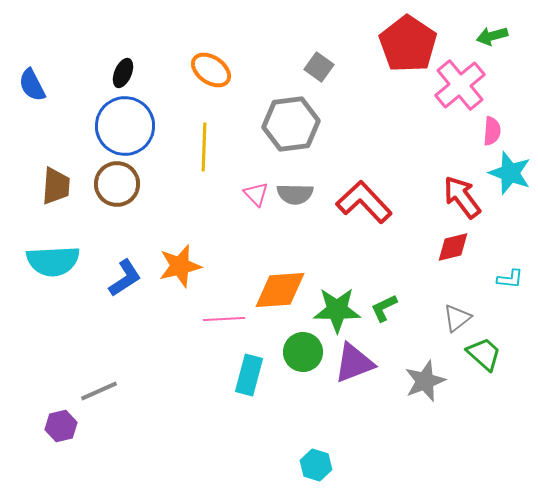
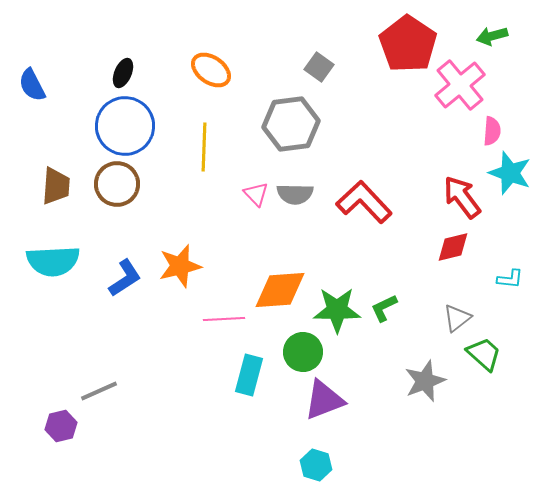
purple triangle: moved 30 px left, 37 px down
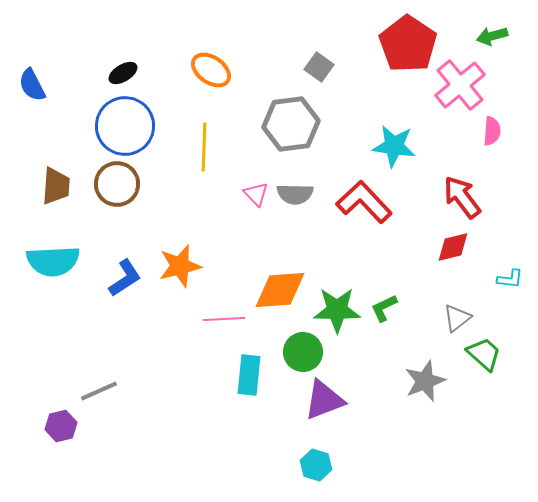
black ellipse: rotated 36 degrees clockwise
cyan star: moved 116 px left, 27 px up; rotated 12 degrees counterclockwise
cyan rectangle: rotated 9 degrees counterclockwise
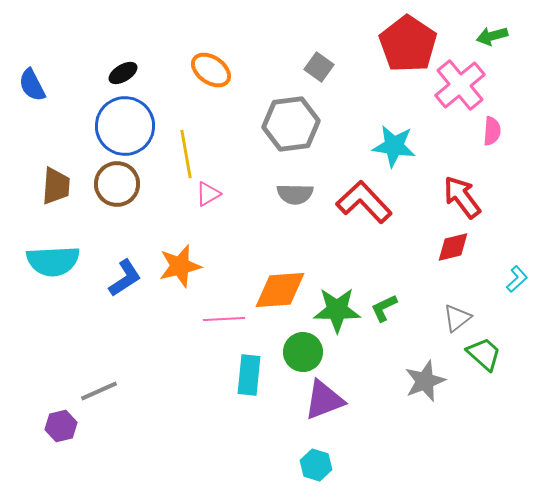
yellow line: moved 18 px left, 7 px down; rotated 12 degrees counterclockwise
pink triangle: moved 48 px left; rotated 44 degrees clockwise
cyan L-shape: moved 7 px right; rotated 48 degrees counterclockwise
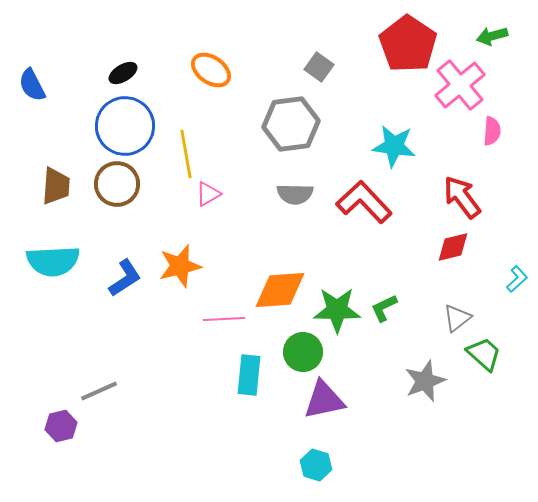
purple triangle: rotated 9 degrees clockwise
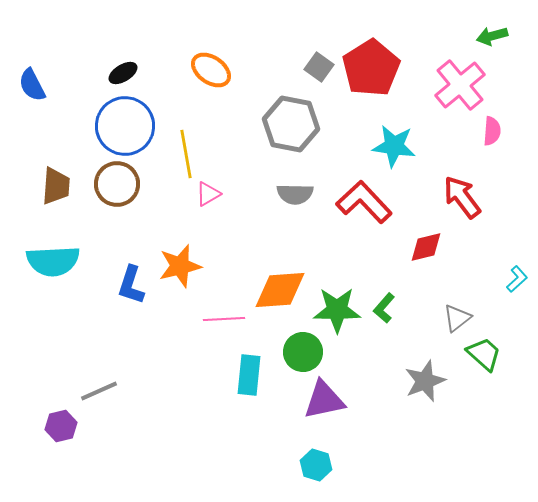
red pentagon: moved 37 px left, 24 px down; rotated 6 degrees clockwise
gray hexagon: rotated 18 degrees clockwise
red diamond: moved 27 px left
blue L-shape: moved 6 px right, 7 px down; rotated 141 degrees clockwise
green L-shape: rotated 24 degrees counterclockwise
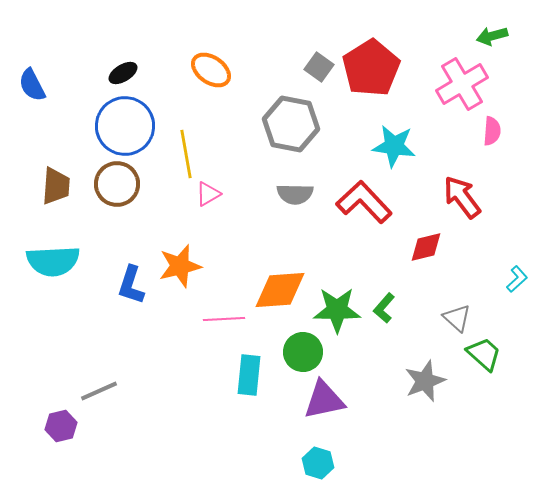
pink cross: moved 2 px right, 1 px up; rotated 9 degrees clockwise
gray triangle: rotated 40 degrees counterclockwise
cyan hexagon: moved 2 px right, 2 px up
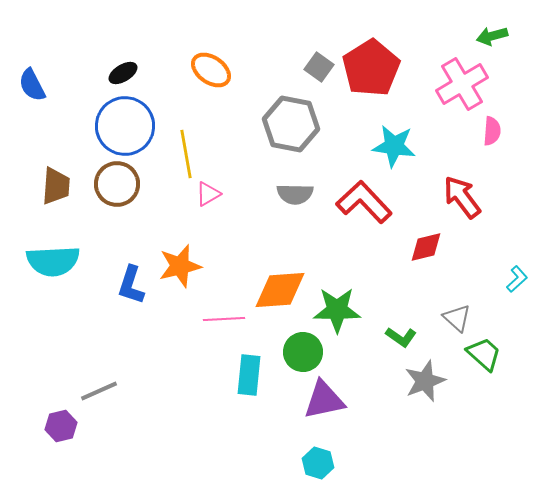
green L-shape: moved 17 px right, 29 px down; rotated 96 degrees counterclockwise
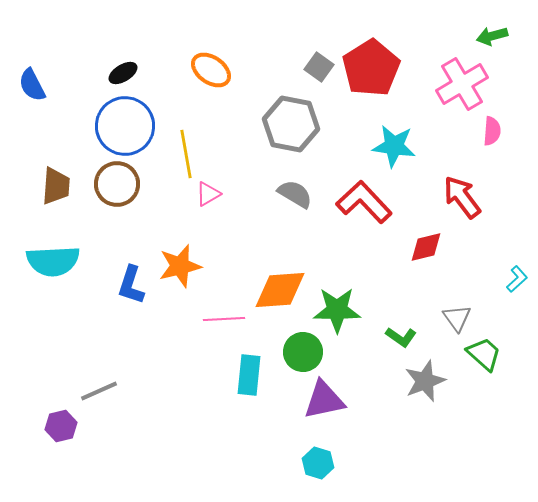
gray semicircle: rotated 150 degrees counterclockwise
gray triangle: rotated 12 degrees clockwise
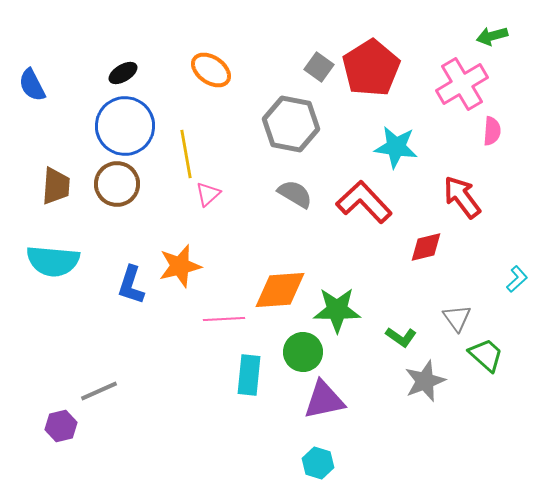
cyan star: moved 2 px right, 1 px down
pink triangle: rotated 12 degrees counterclockwise
cyan semicircle: rotated 8 degrees clockwise
green trapezoid: moved 2 px right, 1 px down
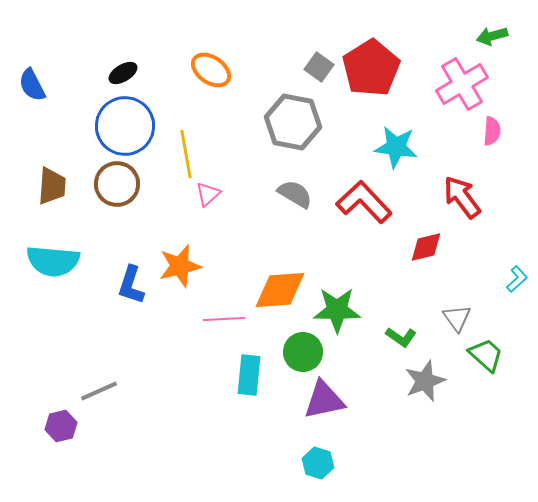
gray hexagon: moved 2 px right, 2 px up
brown trapezoid: moved 4 px left
